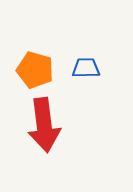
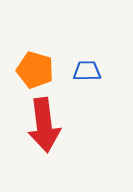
blue trapezoid: moved 1 px right, 3 px down
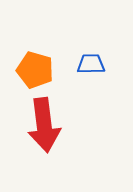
blue trapezoid: moved 4 px right, 7 px up
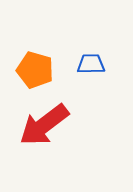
red arrow: rotated 60 degrees clockwise
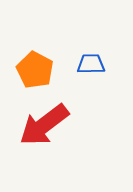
orange pentagon: rotated 12 degrees clockwise
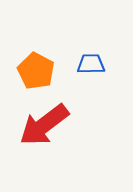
orange pentagon: moved 1 px right, 1 px down
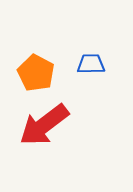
orange pentagon: moved 2 px down
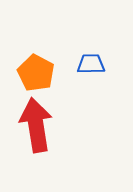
red arrow: moved 8 px left; rotated 118 degrees clockwise
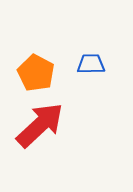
red arrow: moved 4 px right; rotated 56 degrees clockwise
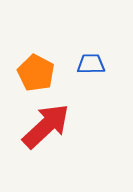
red arrow: moved 6 px right, 1 px down
